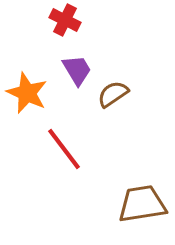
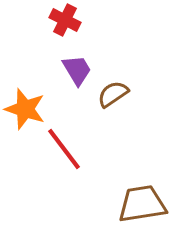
orange star: moved 2 px left, 16 px down; rotated 6 degrees counterclockwise
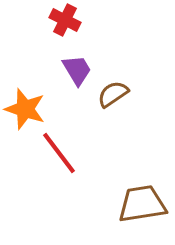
red line: moved 5 px left, 4 px down
